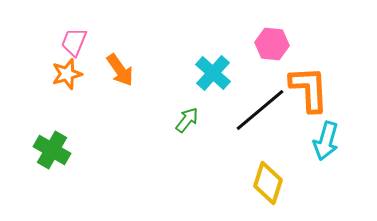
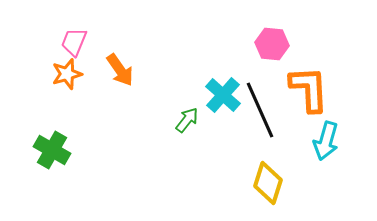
cyan cross: moved 10 px right, 22 px down
black line: rotated 74 degrees counterclockwise
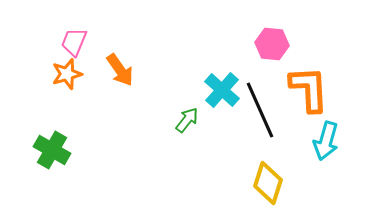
cyan cross: moved 1 px left, 5 px up
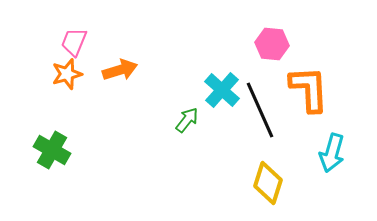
orange arrow: rotated 72 degrees counterclockwise
cyan arrow: moved 6 px right, 12 px down
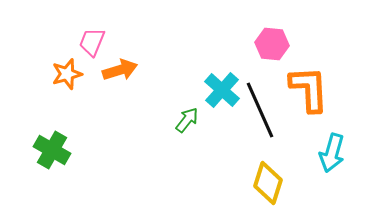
pink trapezoid: moved 18 px right
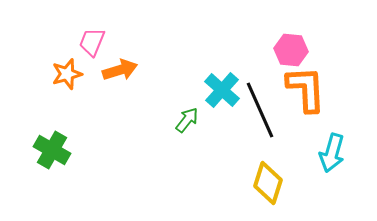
pink hexagon: moved 19 px right, 6 px down
orange L-shape: moved 3 px left
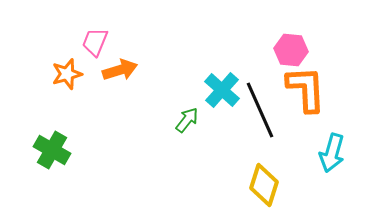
pink trapezoid: moved 3 px right
yellow diamond: moved 4 px left, 2 px down
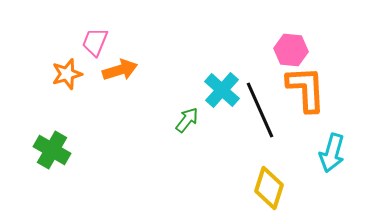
yellow diamond: moved 5 px right, 3 px down
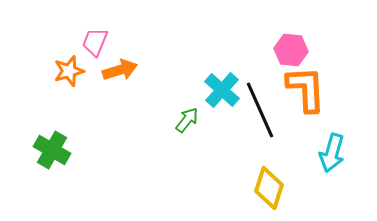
orange star: moved 2 px right, 3 px up
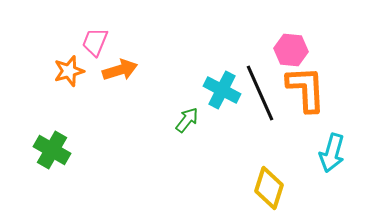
cyan cross: rotated 15 degrees counterclockwise
black line: moved 17 px up
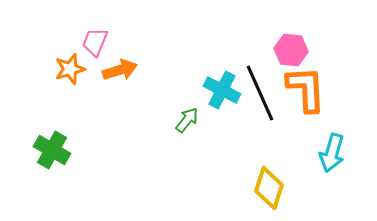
orange star: moved 1 px right, 2 px up
